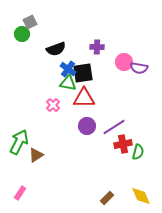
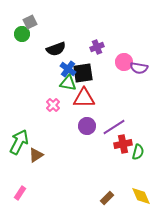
purple cross: rotated 24 degrees counterclockwise
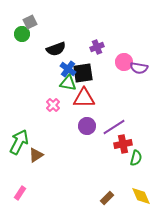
green semicircle: moved 2 px left, 6 px down
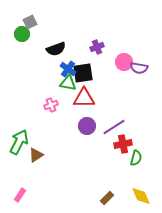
pink cross: moved 2 px left; rotated 24 degrees clockwise
pink rectangle: moved 2 px down
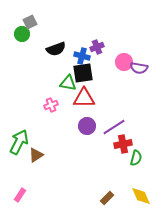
blue cross: moved 14 px right, 13 px up; rotated 21 degrees counterclockwise
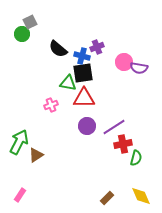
black semicircle: moved 2 px right; rotated 60 degrees clockwise
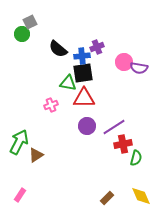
blue cross: rotated 21 degrees counterclockwise
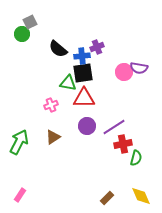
pink circle: moved 10 px down
brown triangle: moved 17 px right, 18 px up
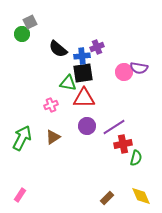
green arrow: moved 3 px right, 4 px up
